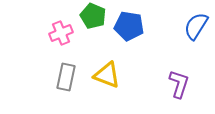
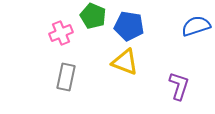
blue semicircle: rotated 40 degrees clockwise
yellow triangle: moved 18 px right, 13 px up
purple L-shape: moved 2 px down
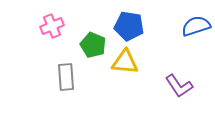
green pentagon: moved 29 px down
pink cross: moved 9 px left, 7 px up
yellow triangle: rotated 16 degrees counterclockwise
gray rectangle: rotated 16 degrees counterclockwise
purple L-shape: rotated 128 degrees clockwise
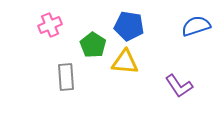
pink cross: moved 2 px left, 1 px up
green pentagon: rotated 10 degrees clockwise
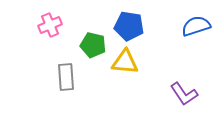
green pentagon: rotated 20 degrees counterclockwise
purple L-shape: moved 5 px right, 8 px down
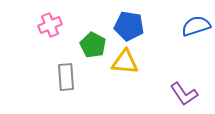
green pentagon: rotated 15 degrees clockwise
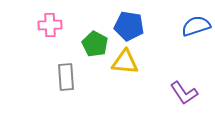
pink cross: rotated 20 degrees clockwise
green pentagon: moved 2 px right, 1 px up
purple L-shape: moved 1 px up
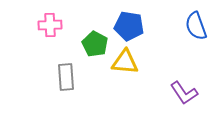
blue semicircle: rotated 92 degrees counterclockwise
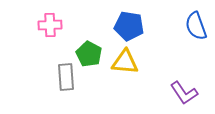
green pentagon: moved 6 px left, 10 px down
